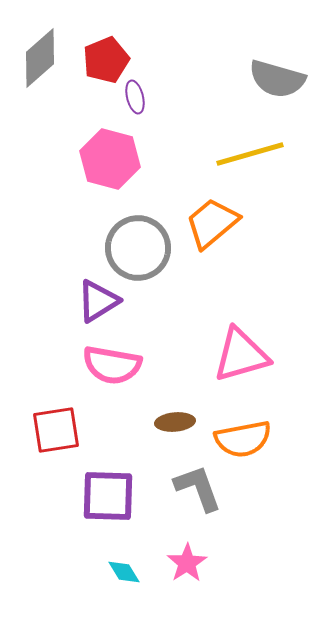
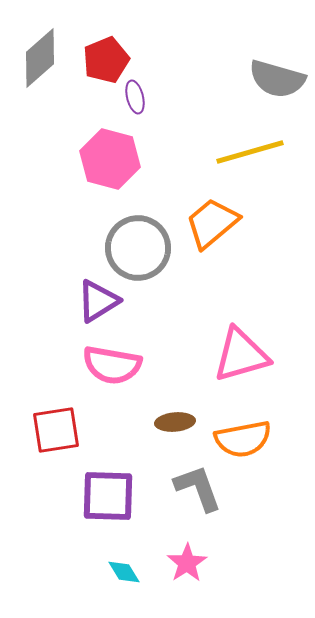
yellow line: moved 2 px up
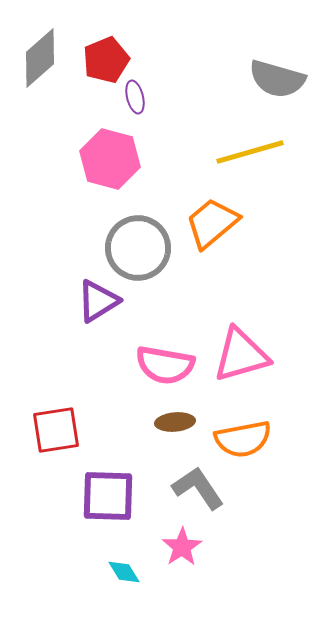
pink semicircle: moved 53 px right
gray L-shape: rotated 14 degrees counterclockwise
pink star: moved 5 px left, 16 px up
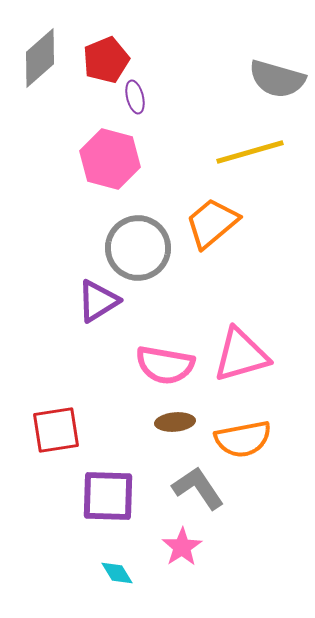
cyan diamond: moved 7 px left, 1 px down
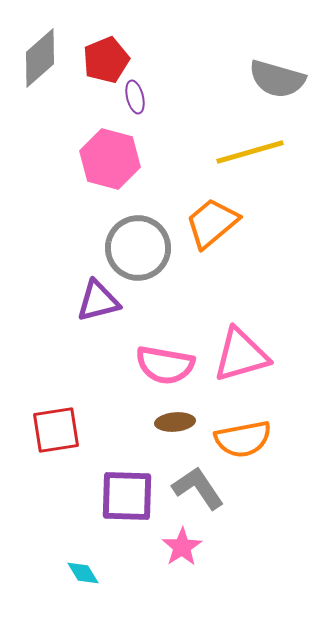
purple triangle: rotated 18 degrees clockwise
purple square: moved 19 px right
cyan diamond: moved 34 px left
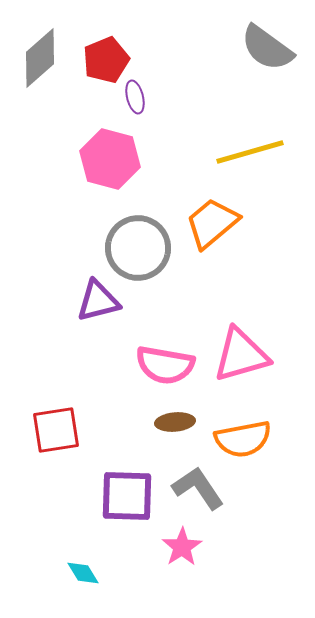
gray semicircle: moved 10 px left, 31 px up; rotated 20 degrees clockwise
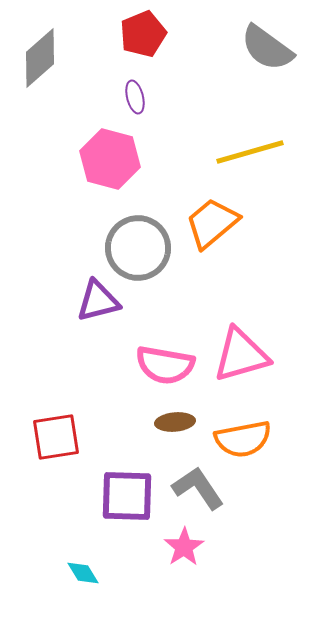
red pentagon: moved 37 px right, 26 px up
red square: moved 7 px down
pink star: moved 2 px right
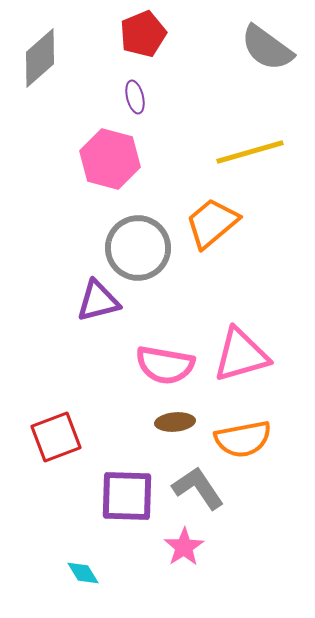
red square: rotated 12 degrees counterclockwise
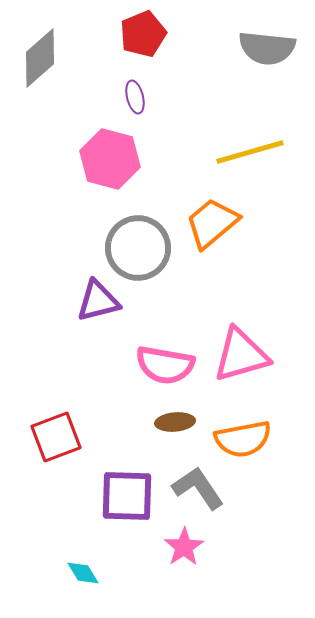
gray semicircle: rotated 30 degrees counterclockwise
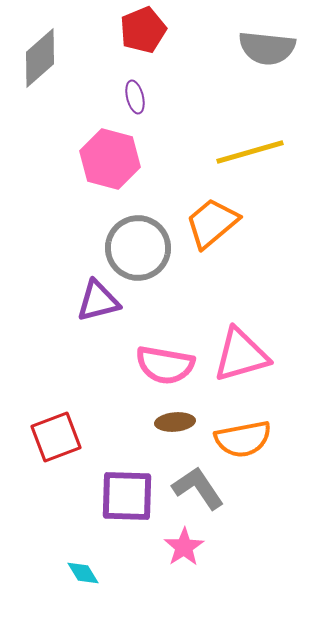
red pentagon: moved 4 px up
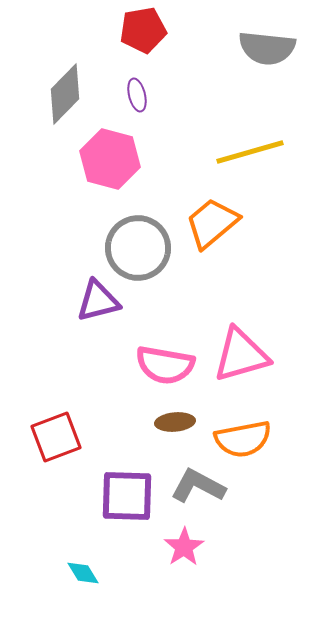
red pentagon: rotated 12 degrees clockwise
gray diamond: moved 25 px right, 36 px down; rotated 4 degrees counterclockwise
purple ellipse: moved 2 px right, 2 px up
gray L-shape: moved 2 px up; rotated 28 degrees counterclockwise
